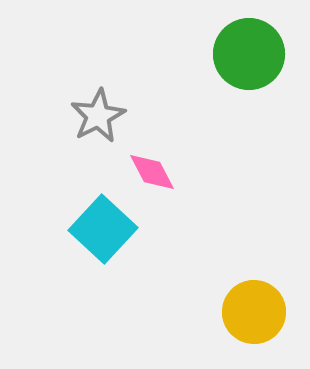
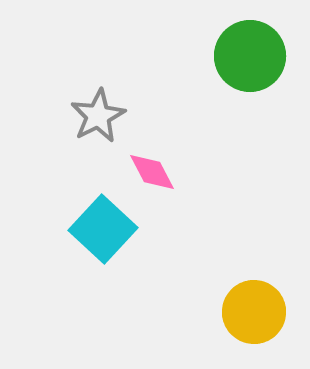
green circle: moved 1 px right, 2 px down
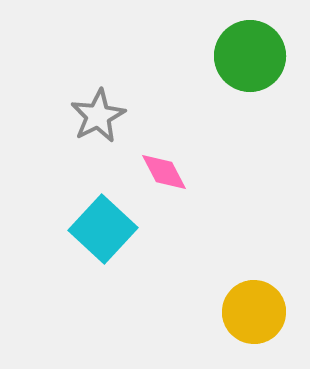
pink diamond: moved 12 px right
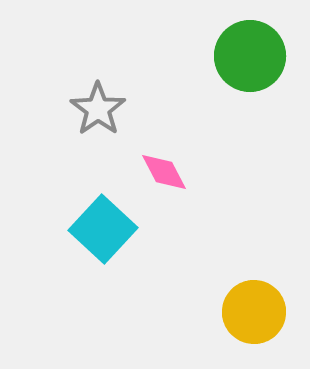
gray star: moved 7 px up; rotated 8 degrees counterclockwise
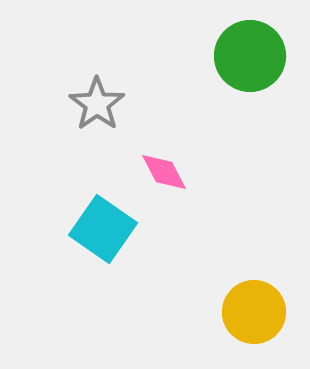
gray star: moved 1 px left, 5 px up
cyan square: rotated 8 degrees counterclockwise
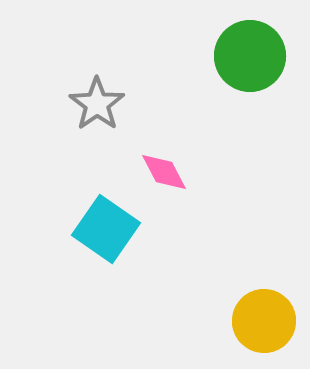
cyan square: moved 3 px right
yellow circle: moved 10 px right, 9 px down
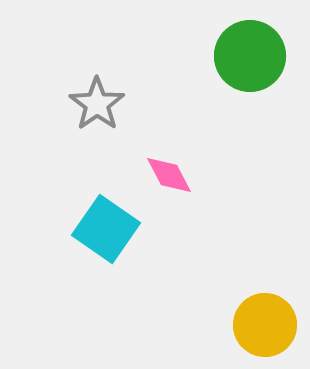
pink diamond: moved 5 px right, 3 px down
yellow circle: moved 1 px right, 4 px down
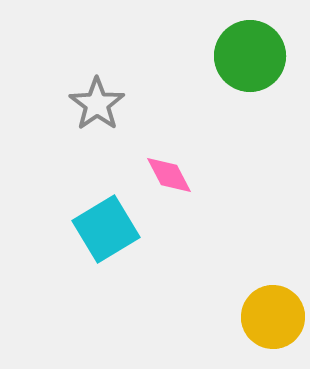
cyan square: rotated 24 degrees clockwise
yellow circle: moved 8 px right, 8 px up
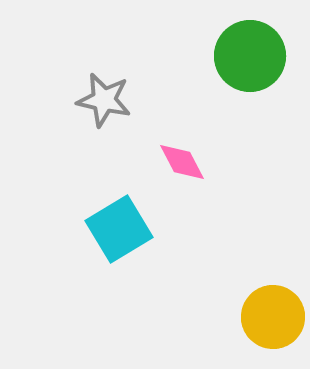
gray star: moved 7 px right, 4 px up; rotated 24 degrees counterclockwise
pink diamond: moved 13 px right, 13 px up
cyan square: moved 13 px right
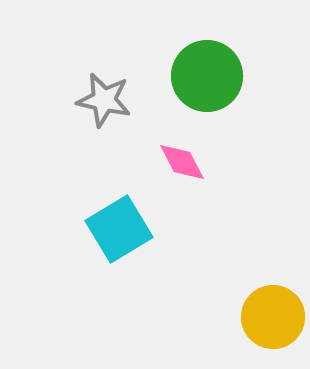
green circle: moved 43 px left, 20 px down
